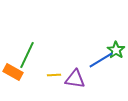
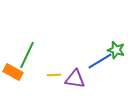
green star: rotated 18 degrees counterclockwise
blue line: moved 1 px left, 1 px down
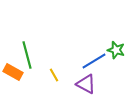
green line: rotated 40 degrees counterclockwise
blue line: moved 6 px left
yellow line: rotated 64 degrees clockwise
purple triangle: moved 11 px right, 5 px down; rotated 20 degrees clockwise
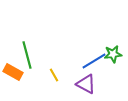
green star: moved 3 px left, 4 px down; rotated 24 degrees counterclockwise
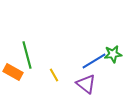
purple triangle: rotated 10 degrees clockwise
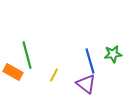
blue line: moved 4 px left; rotated 75 degrees counterclockwise
yellow line: rotated 56 degrees clockwise
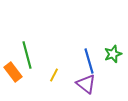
green star: rotated 12 degrees counterclockwise
blue line: moved 1 px left
orange rectangle: rotated 24 degrees clockwise
